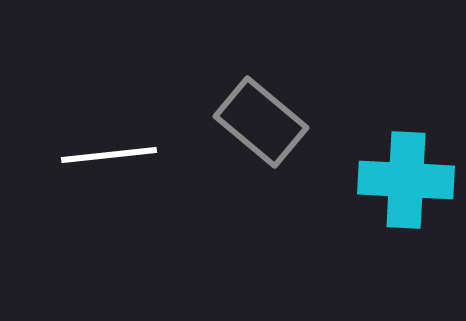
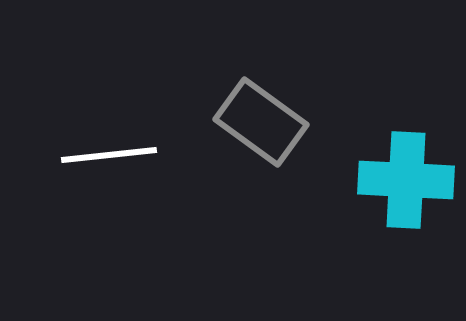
gray rectangle: rotated 4 degrees counterclockwise
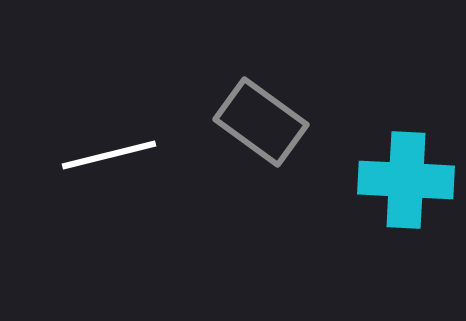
white line: rotated 8 degrees counterclockwise
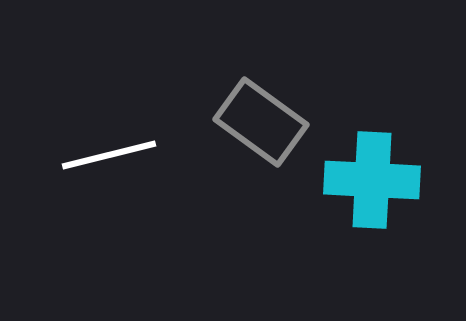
cyan cross: moved 34 px left
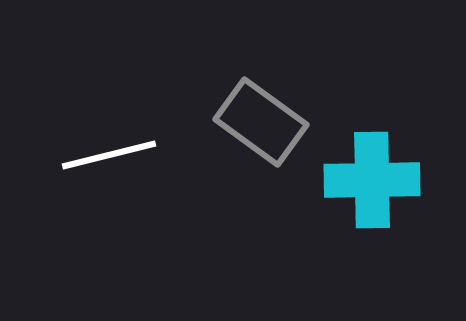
cyan cross: rotated 4 degrees counterclockwise
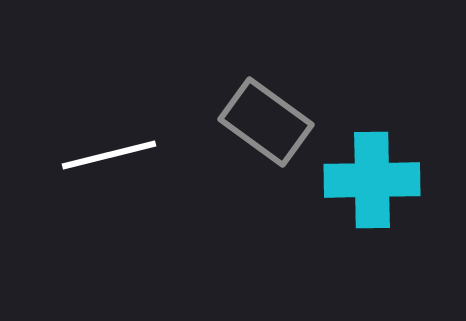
gray rectangle: moved 5 px right
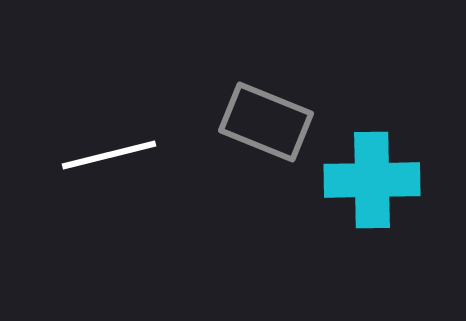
gray rectangle: rotated 14 degrees counterclockwise
